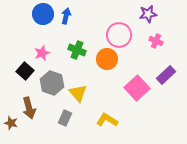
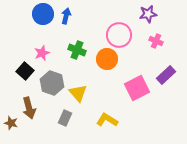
pink square: rotated 15 degrees clockwise
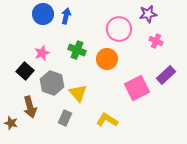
pink circle: moved 6 px up
brown arrow: moved 1 px right, 1 px up
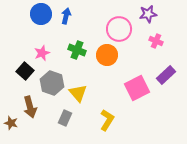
blue circle: moved 2 px left
orange circle: moved 4 px up
yellow L-shape: rotated 90 degrees clockwise
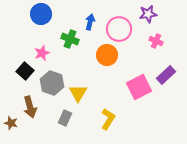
blue arrow: moved 24 px right, 6 px down
green cross: moved 7 px left, 11 px up
pink square: moved 2 px right, 1 px up
yellow triangle: rotated 12 degrees clockwise
yellow L-shape: moved 1 px right, 1 px up
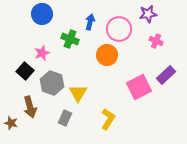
blue circle: moved 1 px right
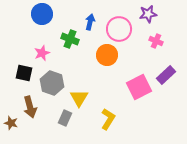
black square: moved 1 px left, 2 px down; rotated 30 degrees counterclockwise
yellow triangle: moved 1 px right, 5 px down
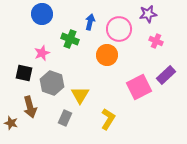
yellow triangle: moved 1 px right, 3 px up
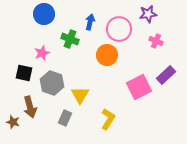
blue circle: moved 2 px right
brown star: moved 2 px right, 1 px up
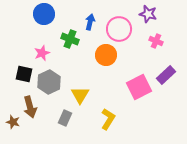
purple star: rotated 24 degrees clockwise
orange circle: moved 1 px left
black square: moved 1 px down
gray hexagon: moved 3 px left, 1 px up; rotated 15 degrees clockwise
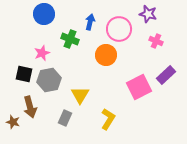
gray hexagon: moved 2 px up; rotated 15 degrees clockwise
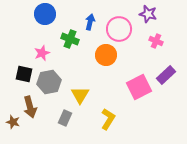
blue circle: moved 1 px right
gray hexagon: moved 2 px down
